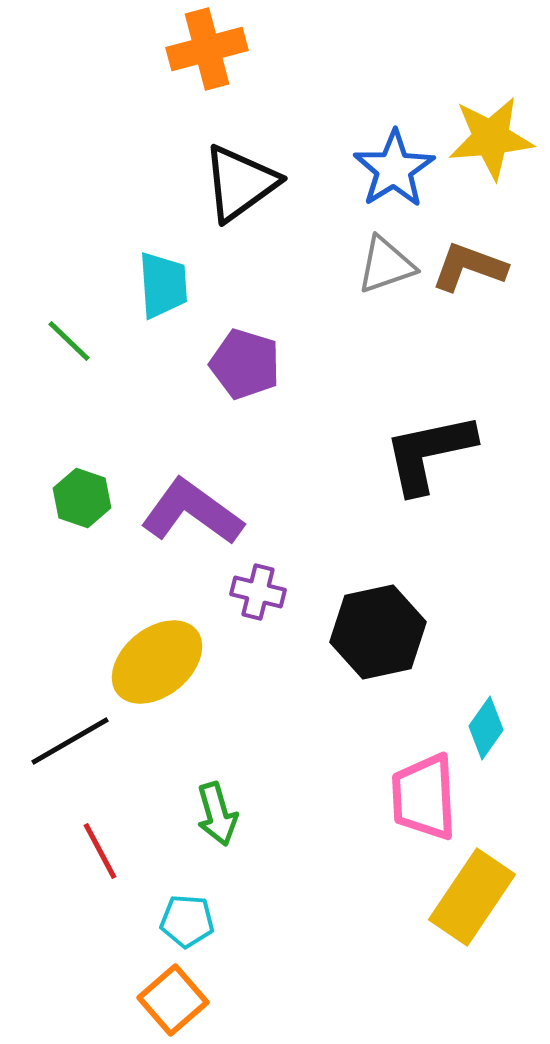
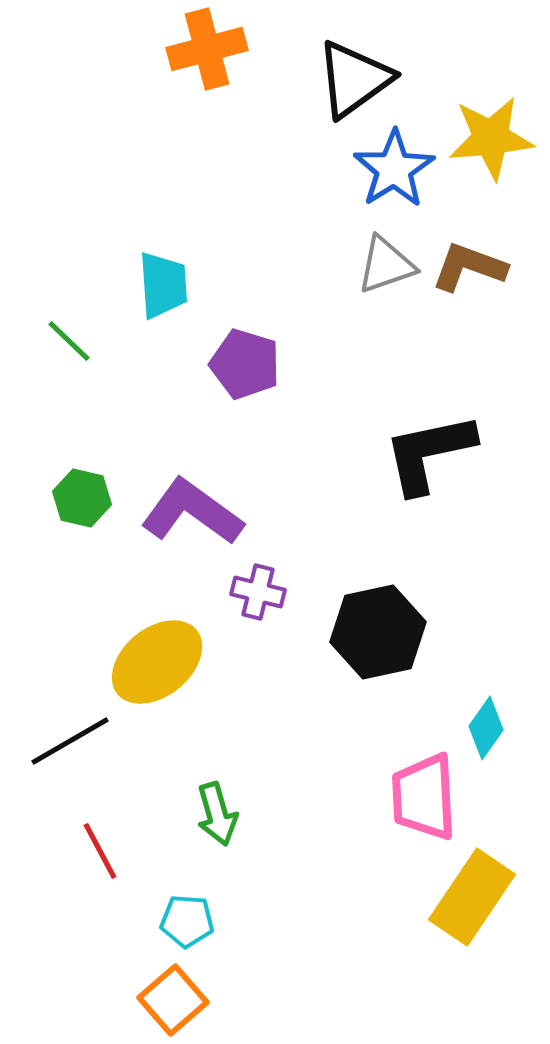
black triangle: moved 114 px right, 104 px up
green hexagon: rotated 6 degrees counterclockwise
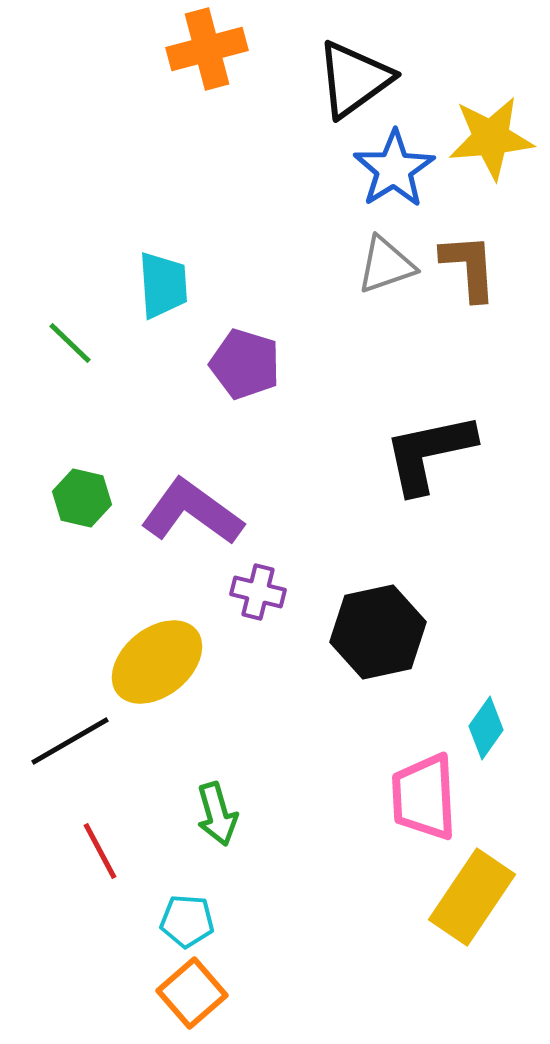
brown L-shape: rotated 66 degrees clockwise
green line: moved 1 px right, 2 px down
orange square: moved 19 px right, 7 px up
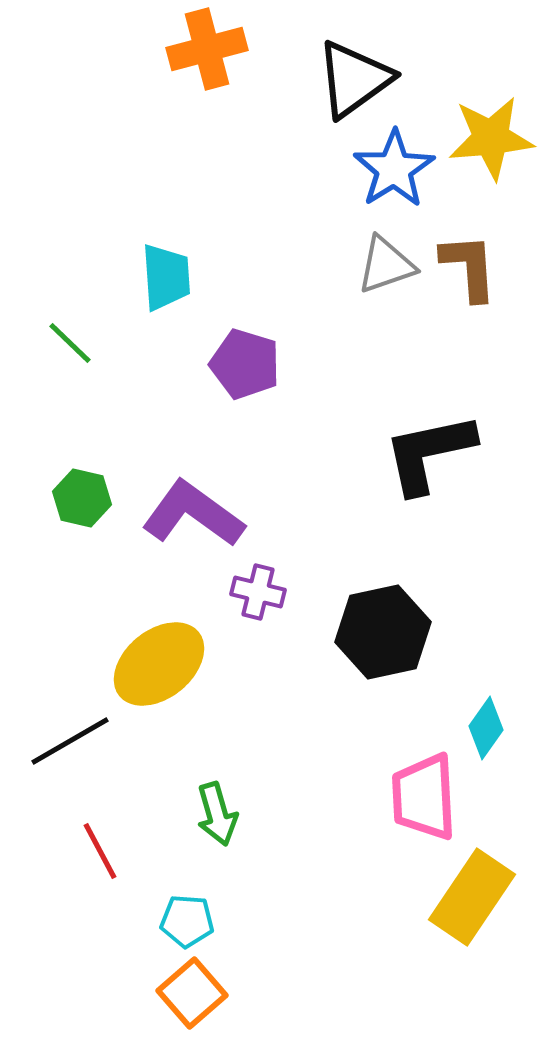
cyan trapezoid: moved 3 px right, 8 px up
purple L-shape: moved 1 px right, 2 px down
black hexagon: moved 5 px right
yellow ellipse: moved 2 px right, 2 px down
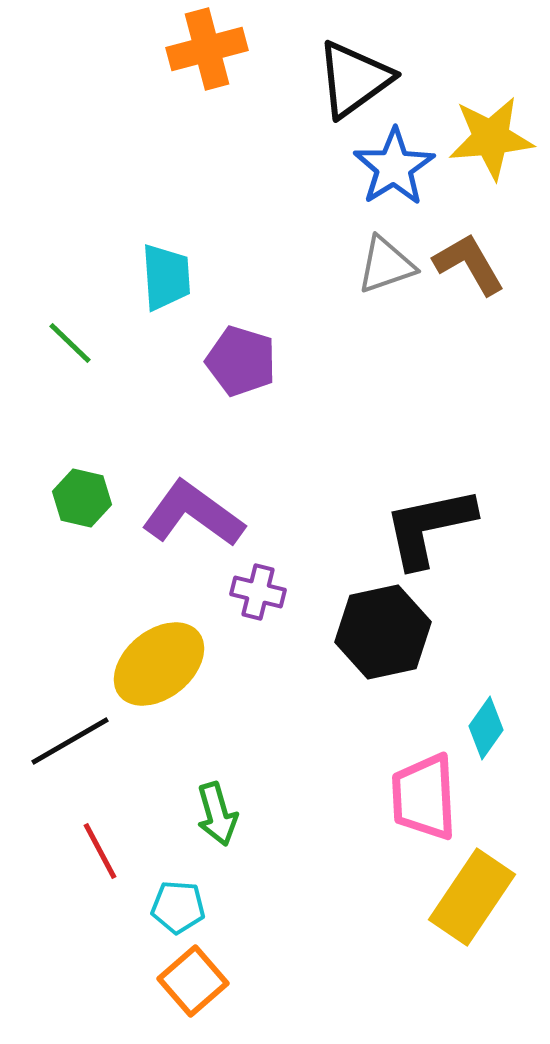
blue star: moved 2 px up
brown L-shape: moved 3 px up; rotated 26 degrees counterclockwise
purple pentagon: moved 4 px left, 3 px up
black L-shape: moved 74 px down
cyan pentagon: moved 9 px left, 14 px up
orange square: moved 1 px right, 12 px up
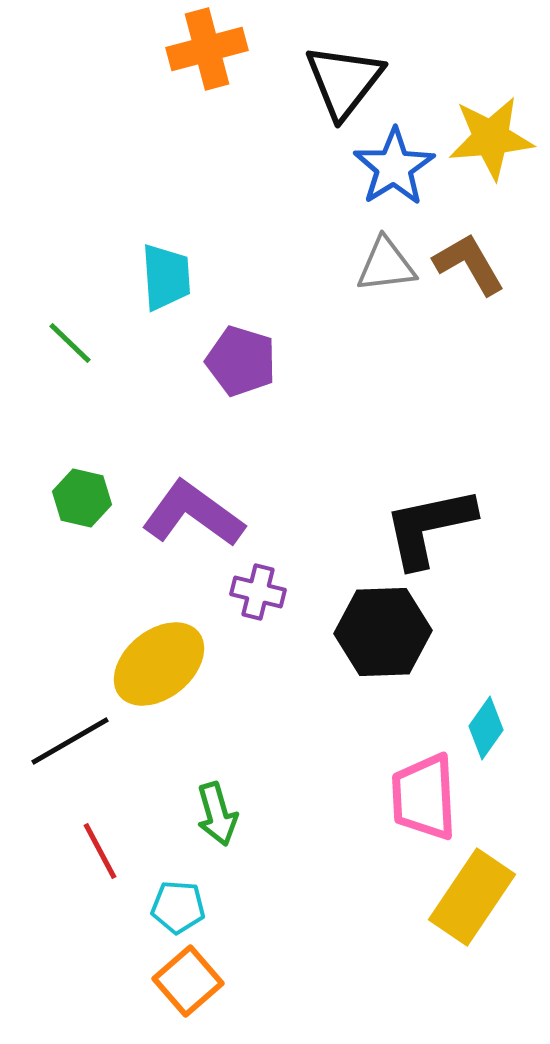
black triangle: moved 10 px left, 2 px down; rotated 16 degrees counterclockwise
gray triangle: rotated 12 degrees clockwise
black hexagon: rotated 10 degrees clockwise
orange square: moved 5 px left
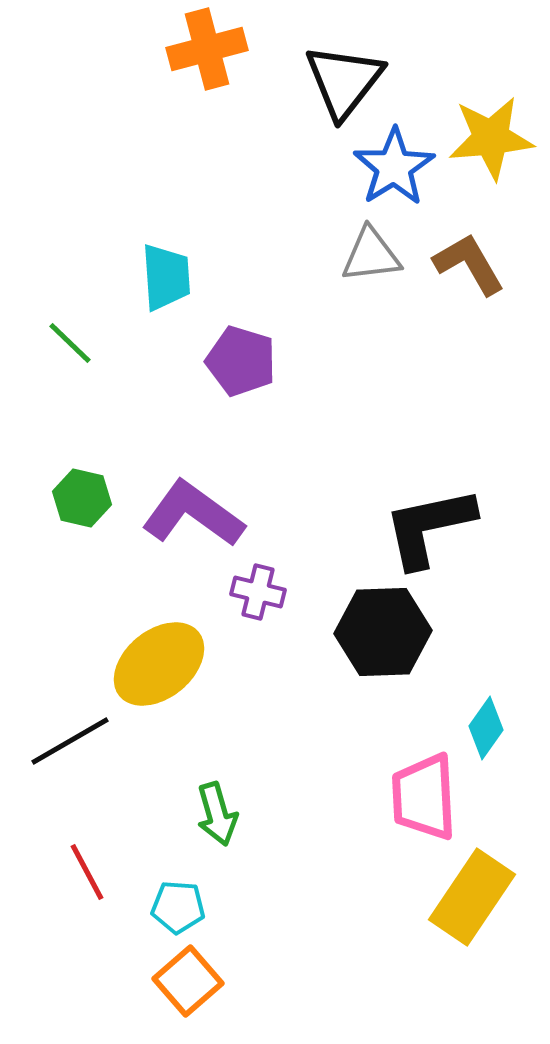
gray triangle: moved 15 px left, 10 px up
red line: moved 13 px left, 21 px down
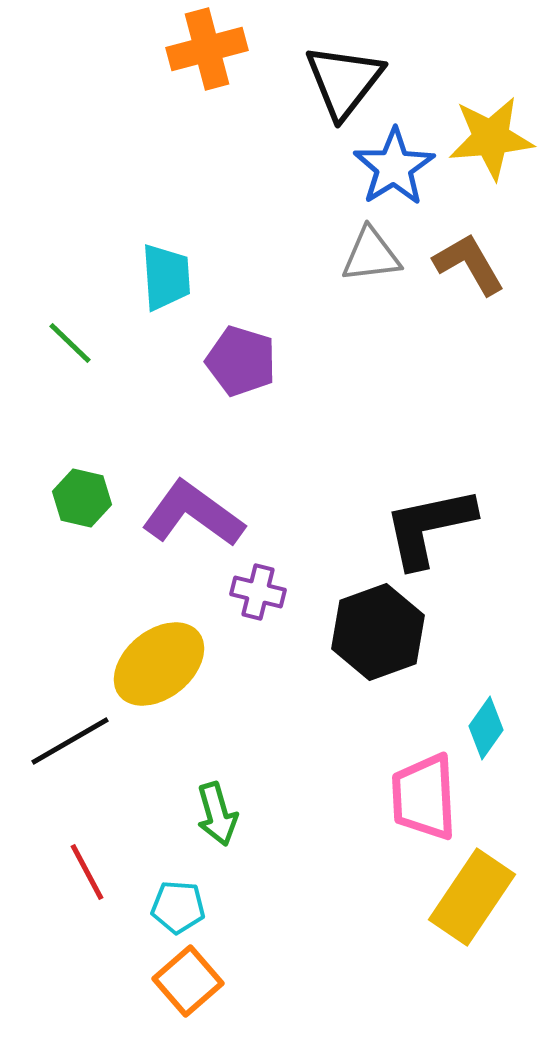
black hexagon: moved 5 px left; rotated 18 degrees counterclockwise
